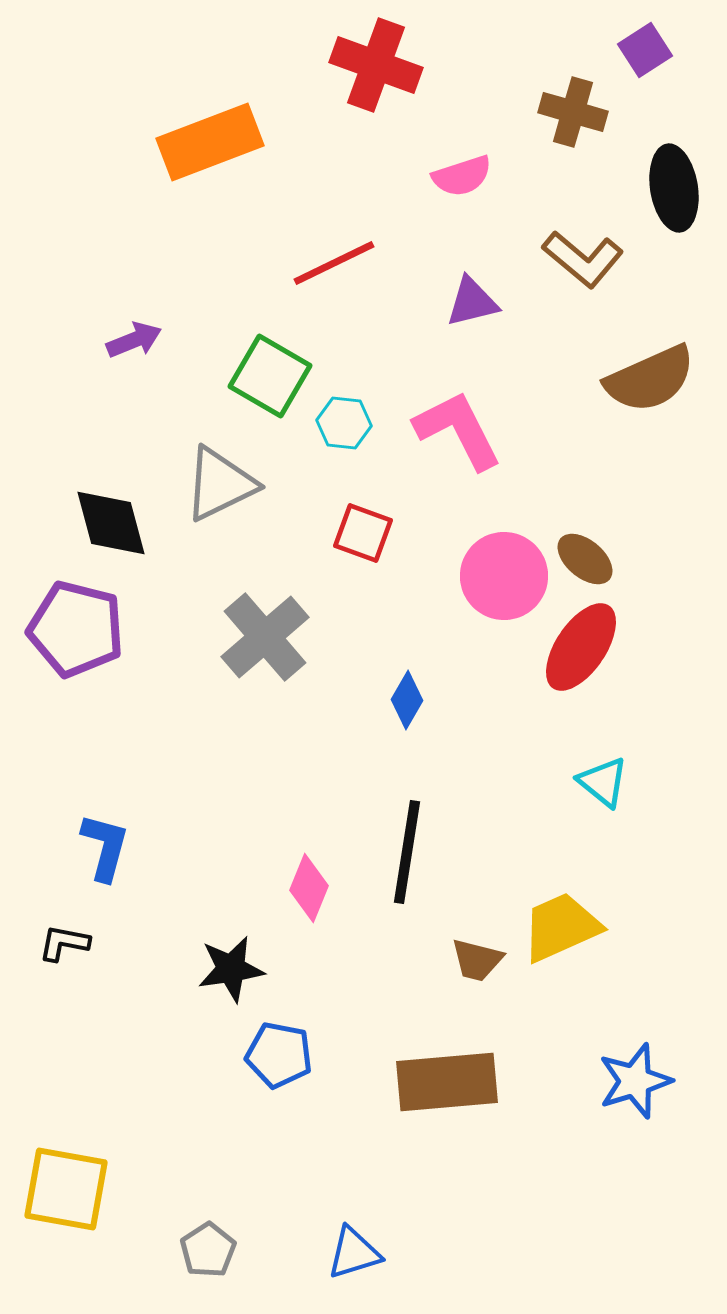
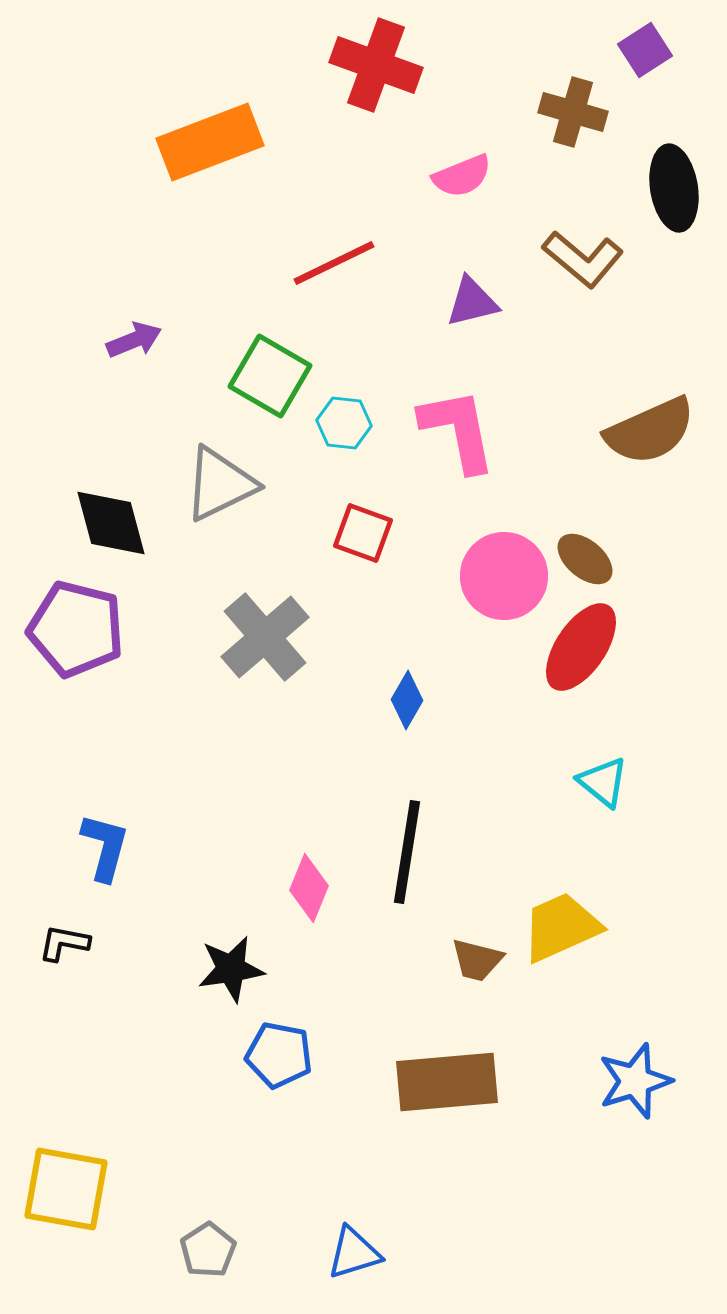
pink semicircle: rotated 4 degrees counterclockwise
brown semicircle: moved 52 px down
pink L-shape: rotated 16 degrees clockwise
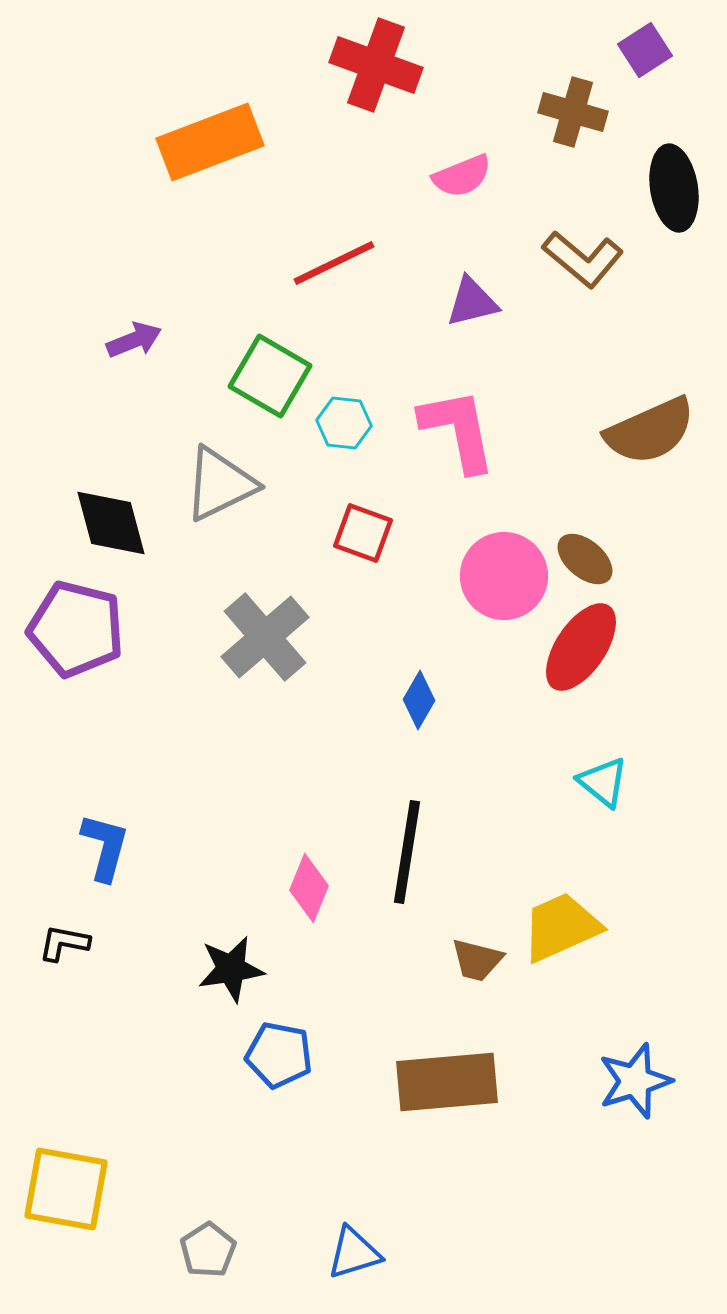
blue diamond: moved 12 px right
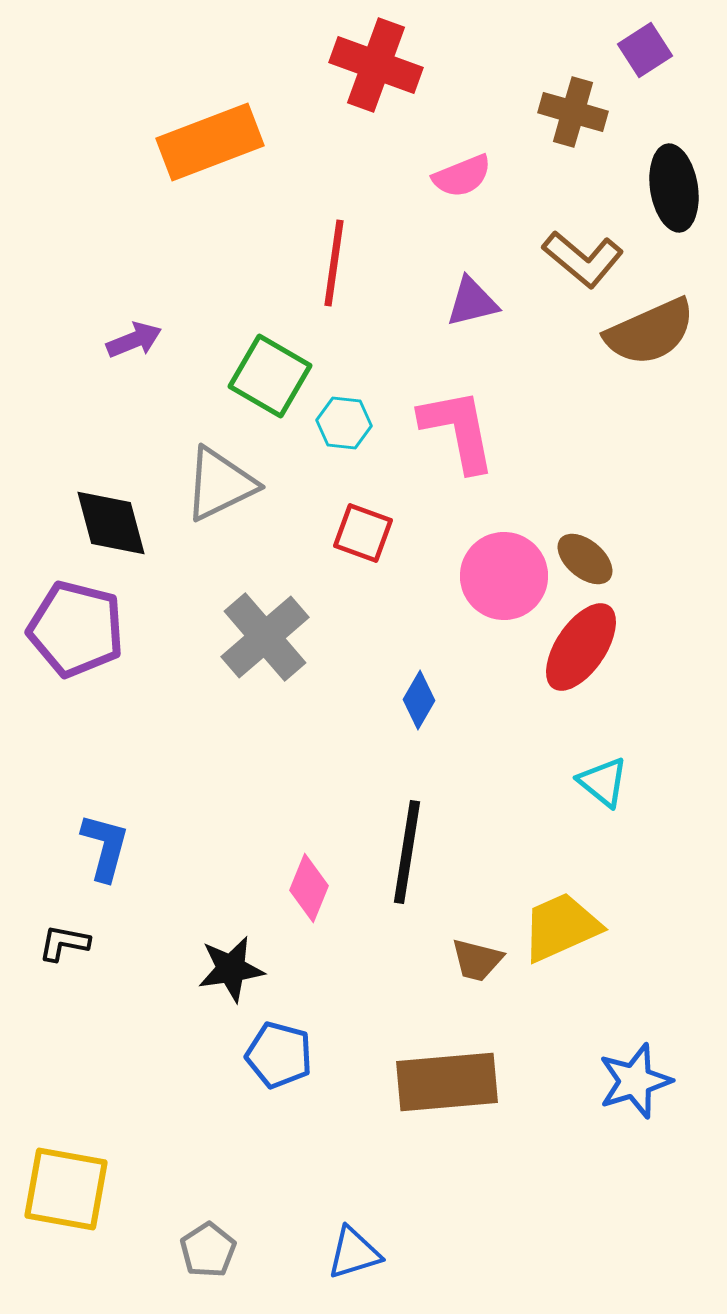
red line: rotated 56 degrees counterclockwise
brown semicircle: moved 99 px up
blue pentagon: rotated 4 degrees clockwise
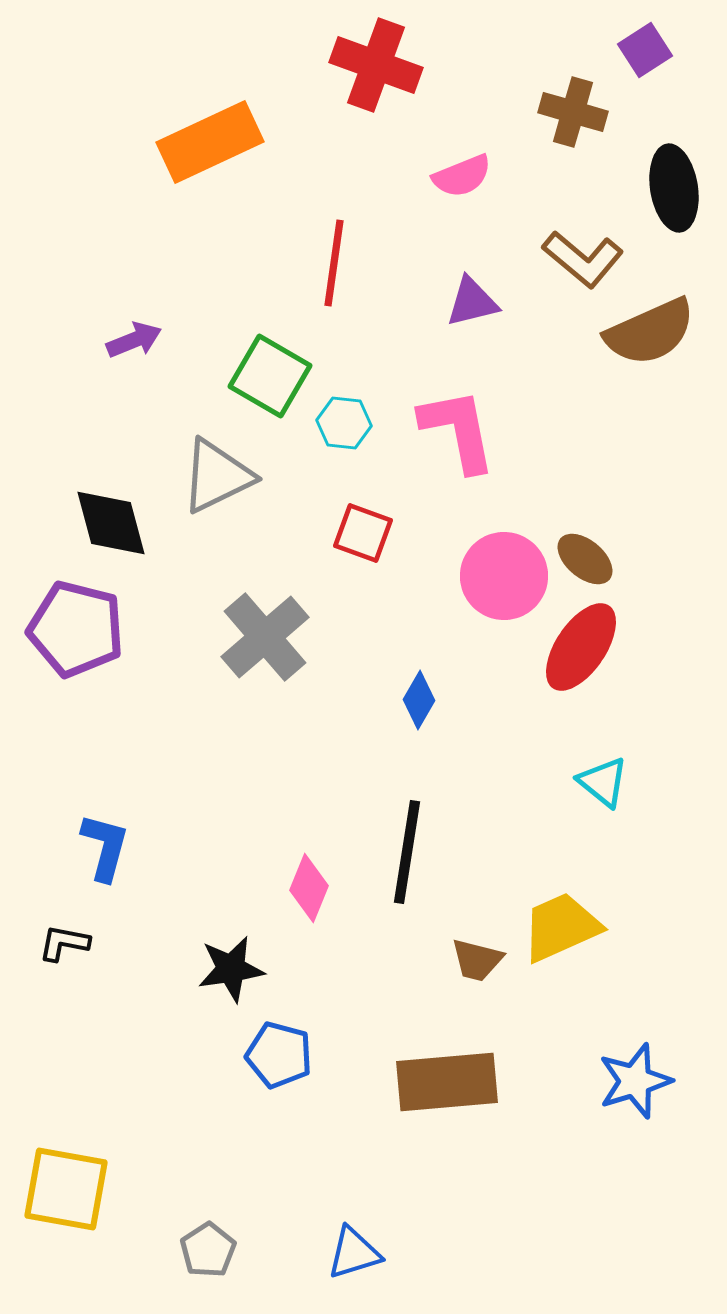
orange rectangle: rotated 4 degrees counterclockwise
gray triangle: moved 3 px left, 8 px up
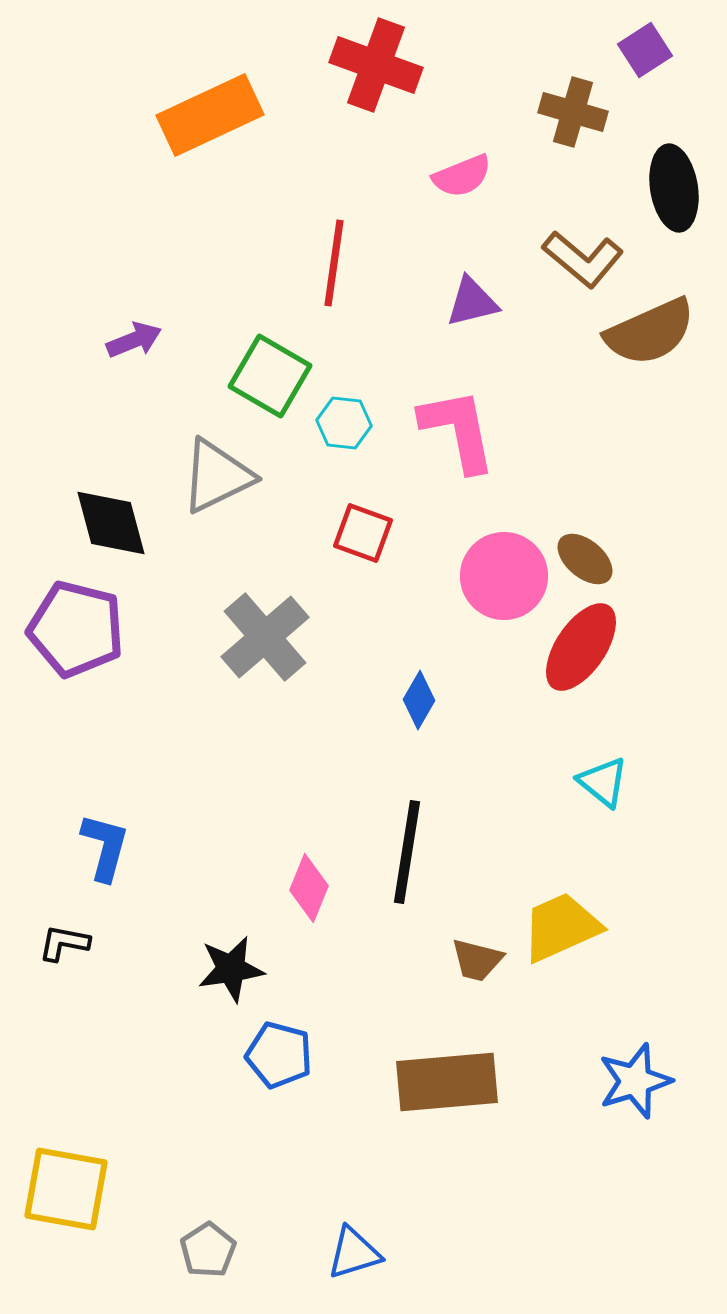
orange rectangle: moved 27 px up
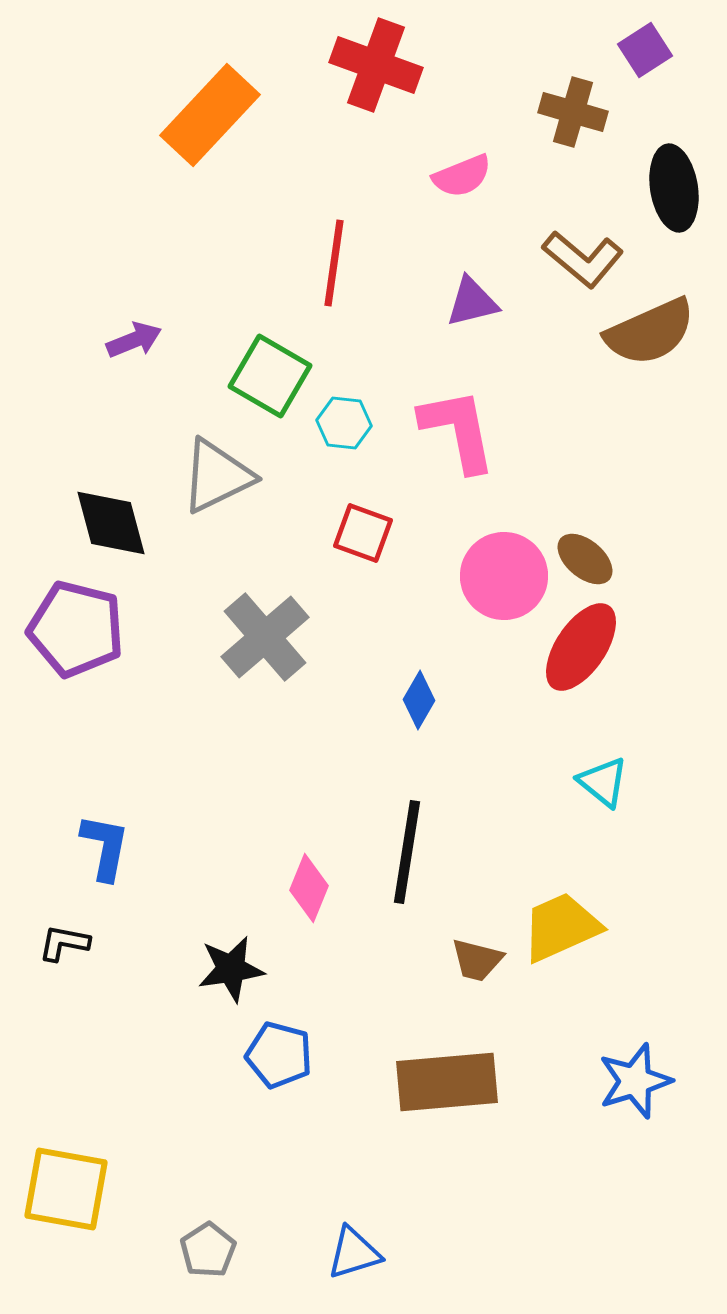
orange rectangle: rotated 22 degrees counterclockwise
blue L-shape: rotated 4 degrees counterclockwise
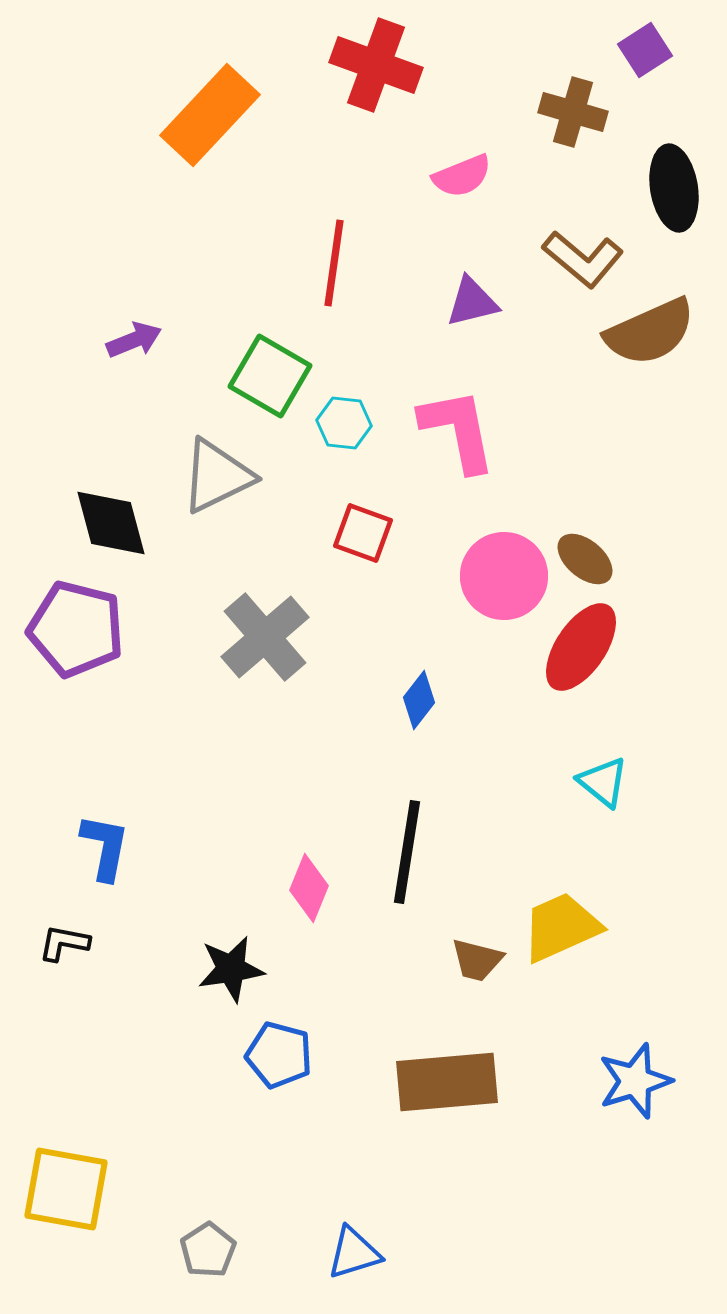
blue diamond: rotated 8 degrees clockwise
